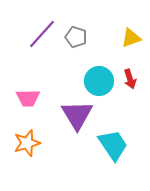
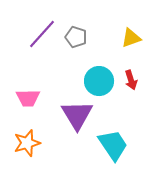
red arrow: moved 1 px right, 1 px down
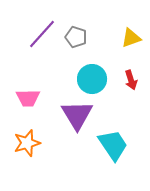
cyan circle: moved 7 px left, 2 px up
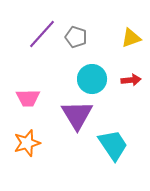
red arrow: rotated 78 degrees counterclockwise
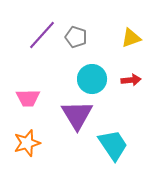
purple line: moved 1 px down
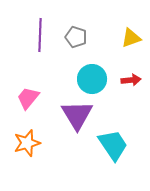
purple line: moved 2 px left; rotated 40 degrees counterclockwise
pink trapezoid: rotated 130 degrees clockwise
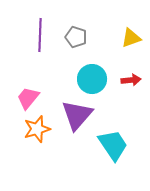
purple triangle: rotated 12 degrees clockwise
orange star: moved 10 px right, 14 px up
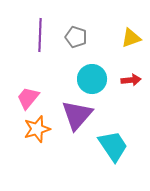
cyan trapezoid: moved 1 px down
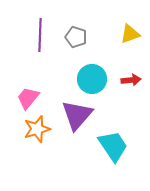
yellow triangle: moved 1 px left, 4 px up
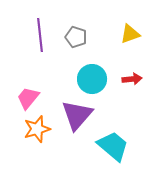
purple line: rotated 8 degrees counterclockwise
red arrow: moved 1 px right, 1 px up
cyan trapezoid: rotated 16 degrees counterclockwise
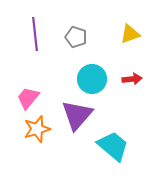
purple line: moved 5 px left, 1 px up
